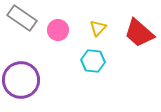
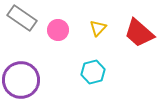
cyan hexagon: moved 11 px down; rotated 20 degrees counterclockwise
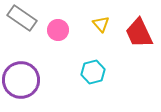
yellow triangle: moved 3 px right, 4 px up; rotated 24 degrees counterclockwise
red trapezoid: rotated 24 degrees clockwise
